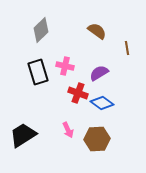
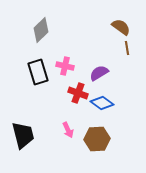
brown semicircle: moved 24 px right, 4 px up
black trapezoid: rotated 108 degrees clockwise
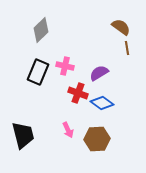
black rectangle: rotated 40 degrees clockwise
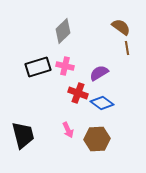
gray diamond: moved 22 px right, 1 px down
black rectangle: moved 5 px up; rotated 50 degrees clockwise
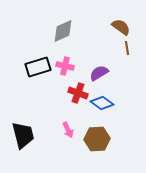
gray diamond: rotated 20 degrees clockwise
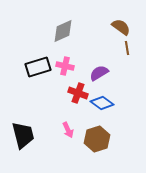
brown hexagon: rotated 15 degrees counterclockwise
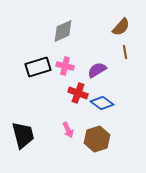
brown semicircle: rotated 96 degrees clockwise
brown line: moved 2 px left, 4 px down
purple semicircle: moved 2 px left, 3 px up
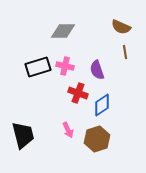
brown semicircle: rotated 72 degrees clockwise
gray diamond: rotated 25 degrees clockwise
purple semicircle: rotated 78 degrees counterclockwise
blue diamond: moved 2 px down; rotated 70 degrees counterclockwise
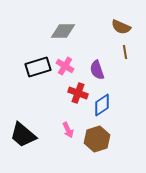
pink cross: rotated 18 degrees clockwise
black trapezoid: rotated 144 degrees clockwise
